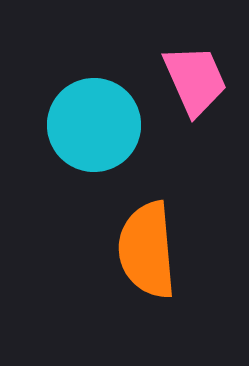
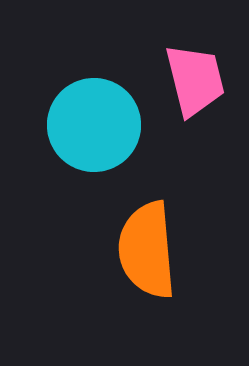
pink trapezoid: rotated 10 degrees clockwise
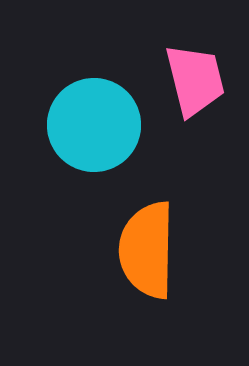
orange semicircle: rotated 6 degrees clockwise
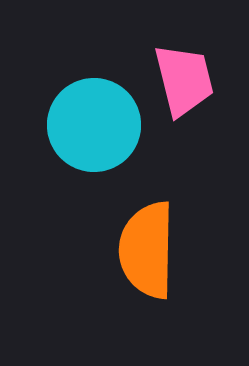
pink trapezoid: moved 11 px left
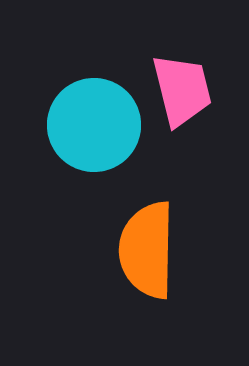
pink trapezoid: moved 2 px left, 10 px down
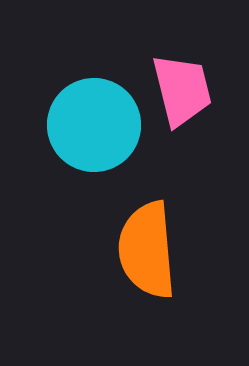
orange semicircle: rotated 6 degrees counterclockwise
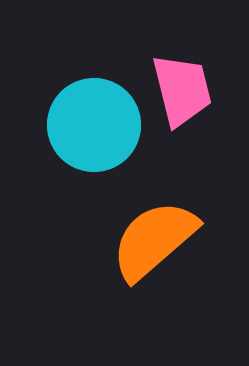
orange semicircle: moved 7 px right, 10 px up; rotated 54 degrees clockwise
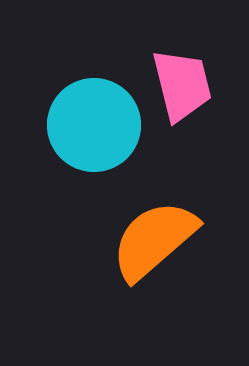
pink trapezoid: moved 5 px up
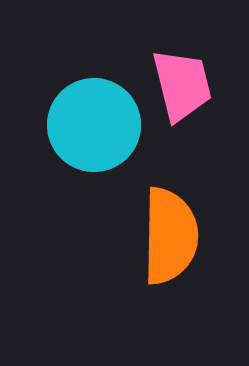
orange semicircle: moved 16 px right, 4 px up; rotated 132 degrees clockwise
